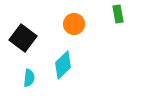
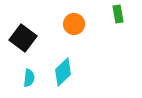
cyan diamond: moved 7 px down
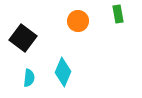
orange circle: moved 4 px right, 3 px up
cyan diamond: rotated 24 degrees counterclockwise
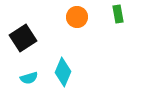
orange circle: moved 1 px left, 4 px up
black square: rotated 20 degrees clockwise
cyan semicircle: rotated 66 degrees clockwise
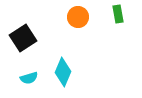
orange circle: moved 1 px right
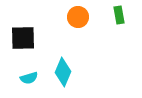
green rectangle: moved 1 px right, 1 px down
black square: rotated 32 degrees clockwise
